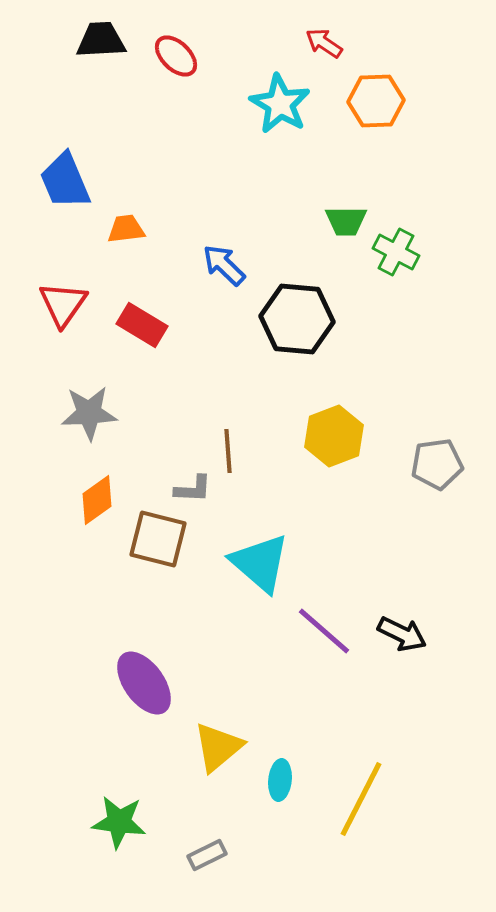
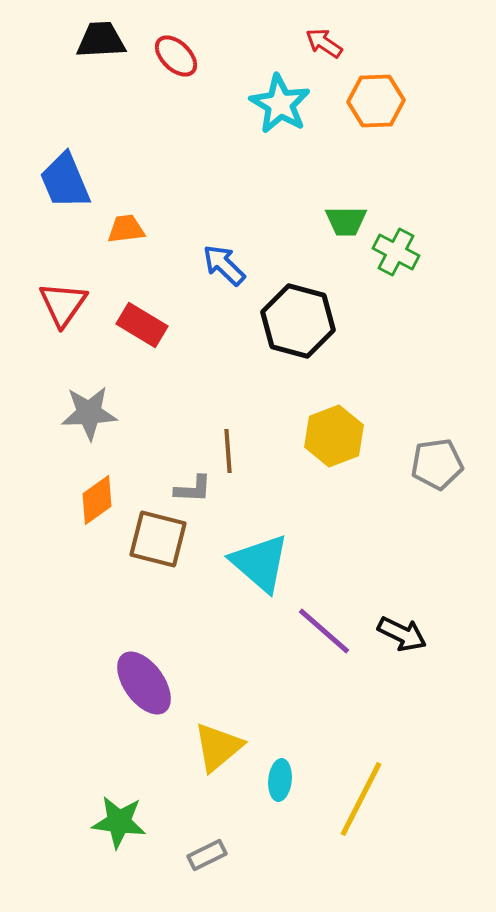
black hexagon: moved 1 px right, 2 px down; rotated 10 degrees clockwise
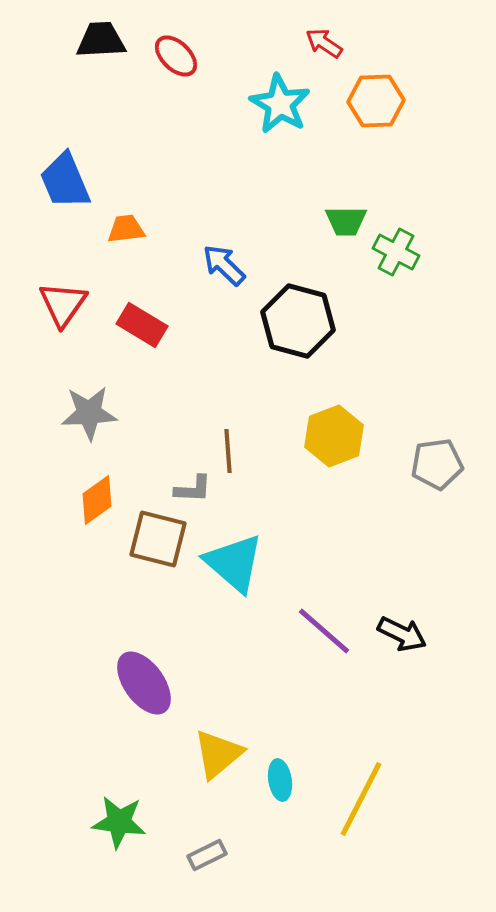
cyan triangle: moved 26 px left
yellow triangle: moved 7 px down
cyan ellipse: rotated 15 degrees counterclockwise
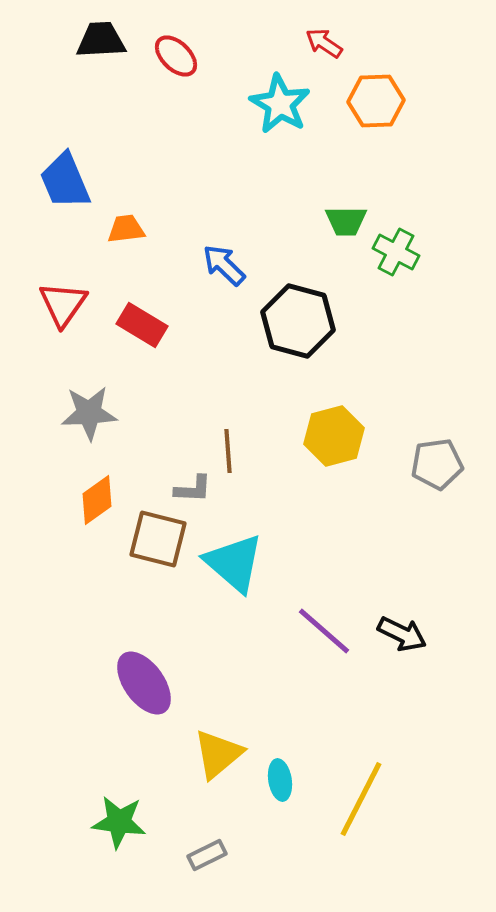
yellow hexagon: rotated 6 degrees clockwise
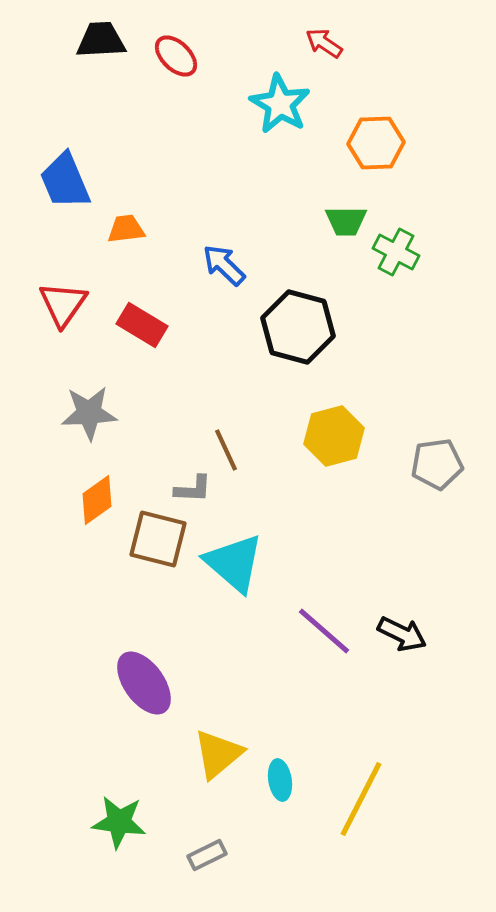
orange hexagon: moved 42 px down
black hexagon: moved 6 px down
brown line: moved 2 px left, 1 px up; rotated 21 degrees counterclockwise
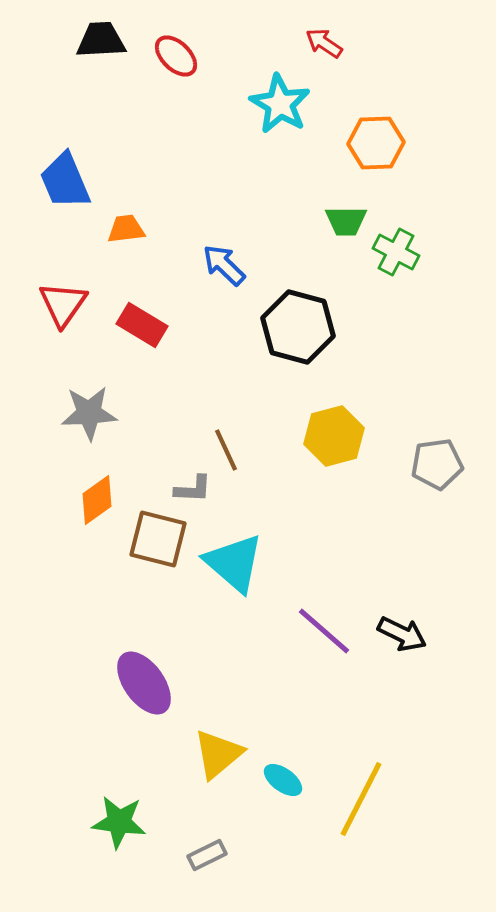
cyan ellipse: moved 3 px right; rotated 45 degrees counterclockwise
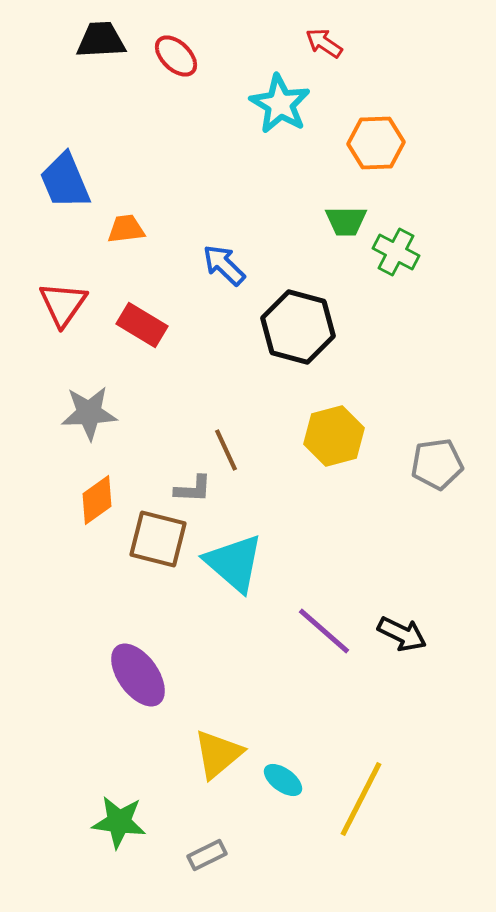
purple ellipse: moved 6 px left, 8 px up
